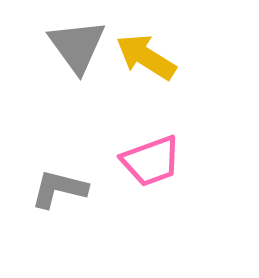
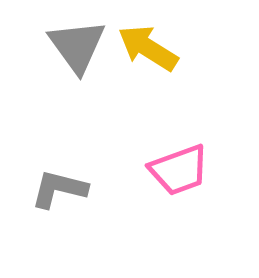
yellow arrow: moved 2 px right, 9 px up
pink trapezoid: moved 28 px right, 9 px down
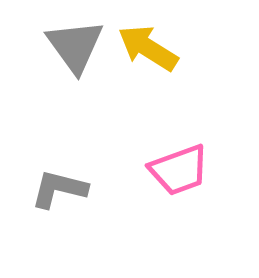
gray triangle: moved 2 px left
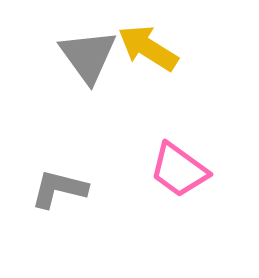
gray triangle: moved 13 px right, 10 px down
pink trapezoid: rotated 56 degrees clockwise
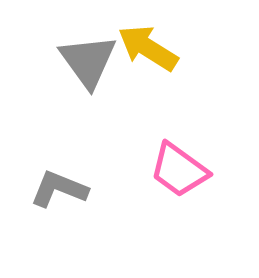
gray triangle: moved 5 px down
gray L-shape: rotated 8 degrees clockwise
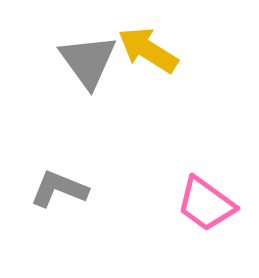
yellow arrow: moved 2 px down
pink trapezoid: moved 27 px right, 34 px down
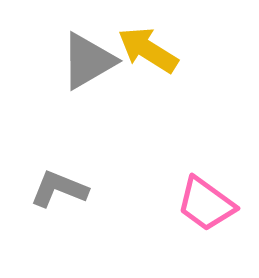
gray triangle: rotated 36 degrees clockwise
